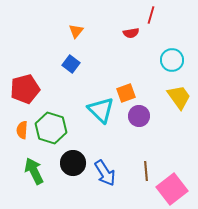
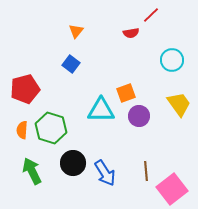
red line: rotated 30 degrees clockwise
yellow trapezoid: moved 7 px down
cyan triangle: rotated 44 degrees counterclockwise
green arrow: moved 2 px left
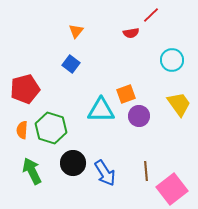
orange square: moved 1 px down
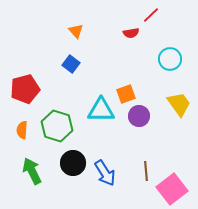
orange triangle: rotated 21 degrees counterclockwise
cyan circle: moved 2 px left, 1 px up
green hexagon: moved 6 px right, 2 px up
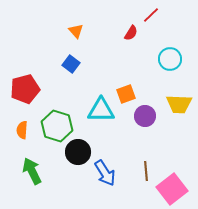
red semicircle: rotated 49 degrees counterclockwise
yellow trapezoid: rotated 128 degrees clockwise
purple circle: moved 6 px right
black circle: moved 5 px right, 11 px up
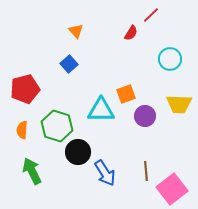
blue square: moved 2 px left; rotated 12 degrees clockwise
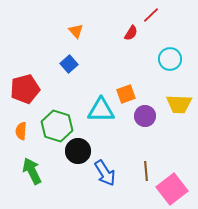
orange semicircle: moved 1 px left, 1 px down
black circle: moved 1 px up
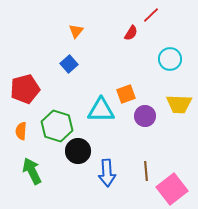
orange triangle: rotated 21 degrees clockwise
blue arrow: moved 2 px right; rotated 28 degrees clockwise
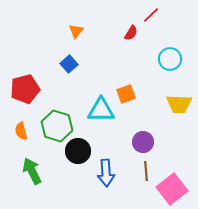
purple circle: moved 2 px left, 26 px down
orange semicircle: rotated 18 degrees counterclockwise
blue arrow: moved 1 px left
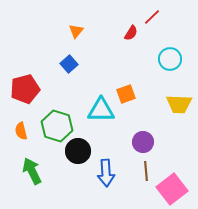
red line: moved 1 px right, 2 px down
